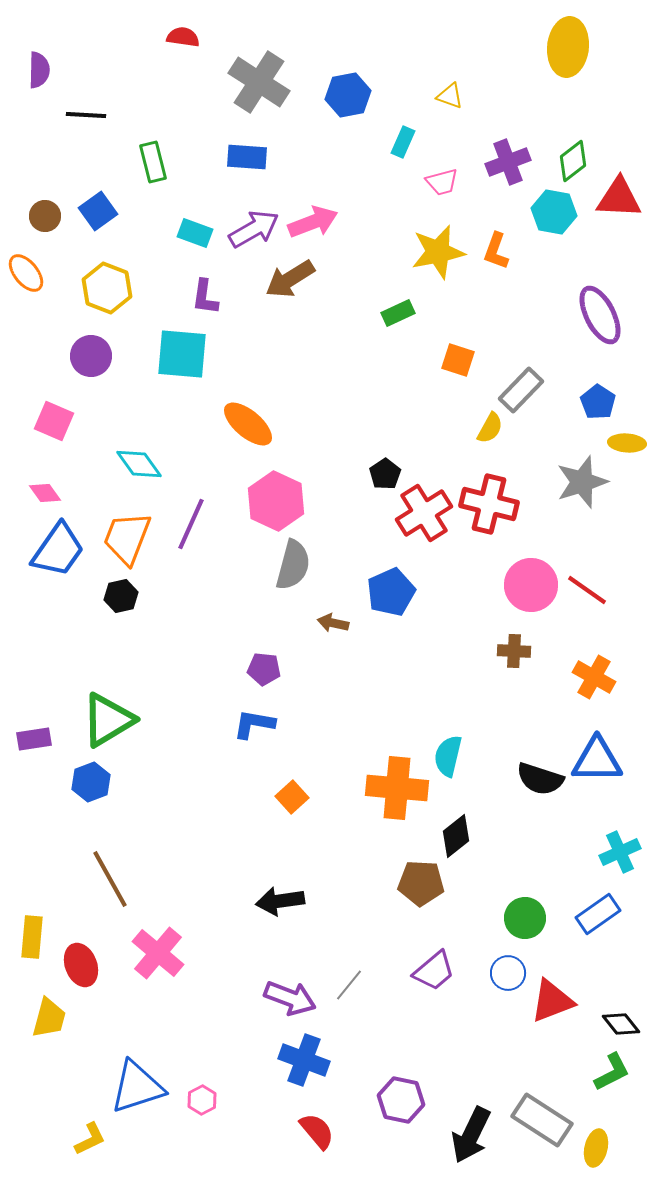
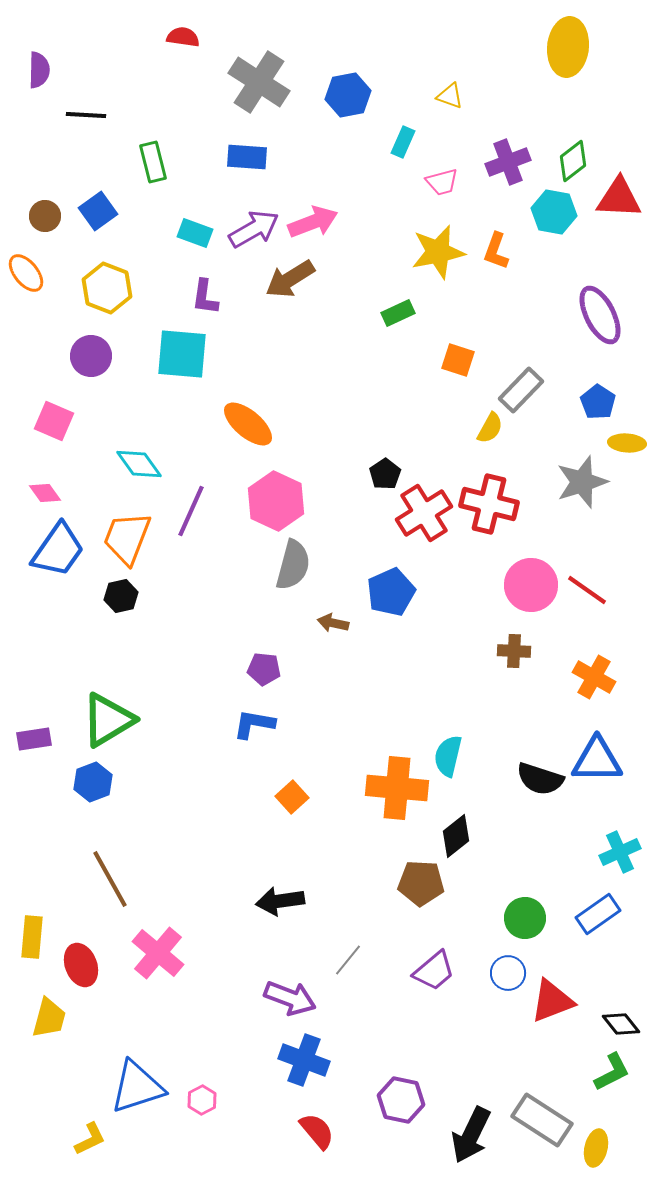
purple line at (191, 524): moved 13 px up
blue hexagon at (91, 782): moved 2 px right
gray line at (349, 985): moved 1 px left, 25 px up
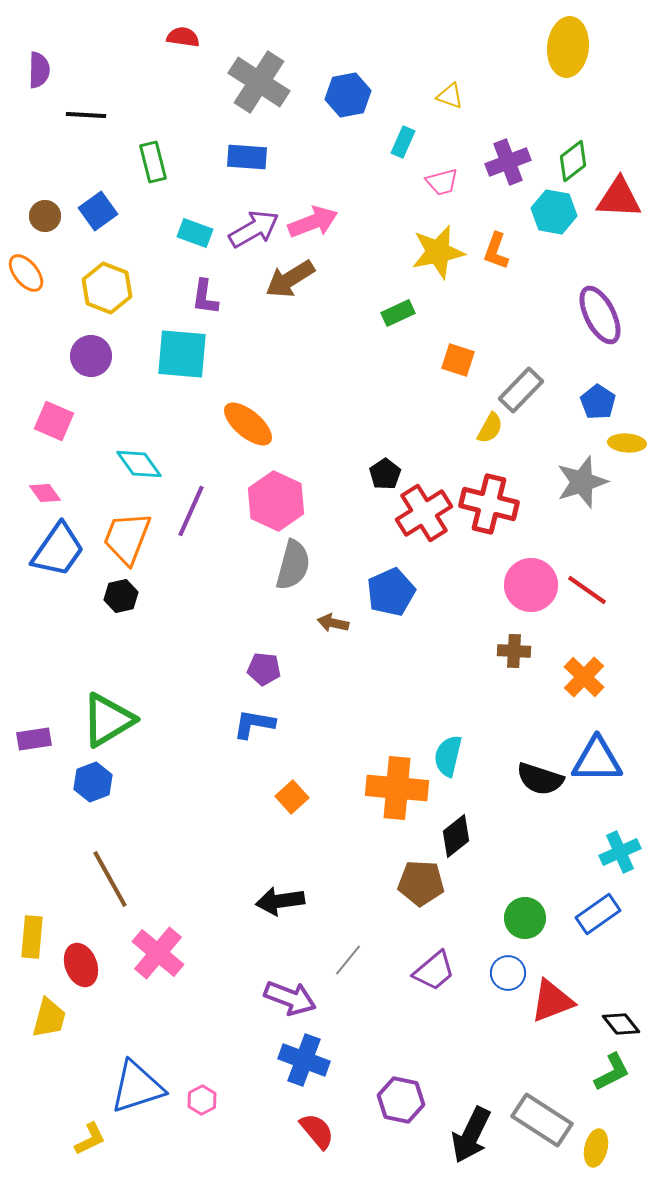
orange cross at (594, 677): moved 10 px left; rotated 15 degrees clockwise
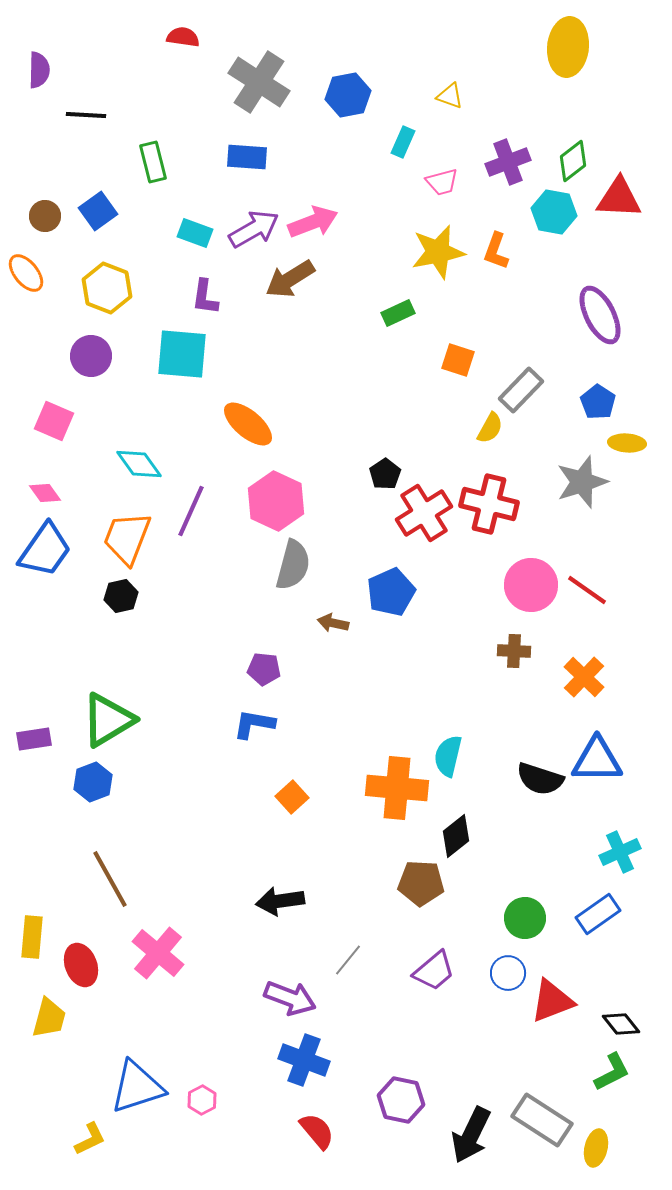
blue trapezoid at (58, 550): moved 13 px left
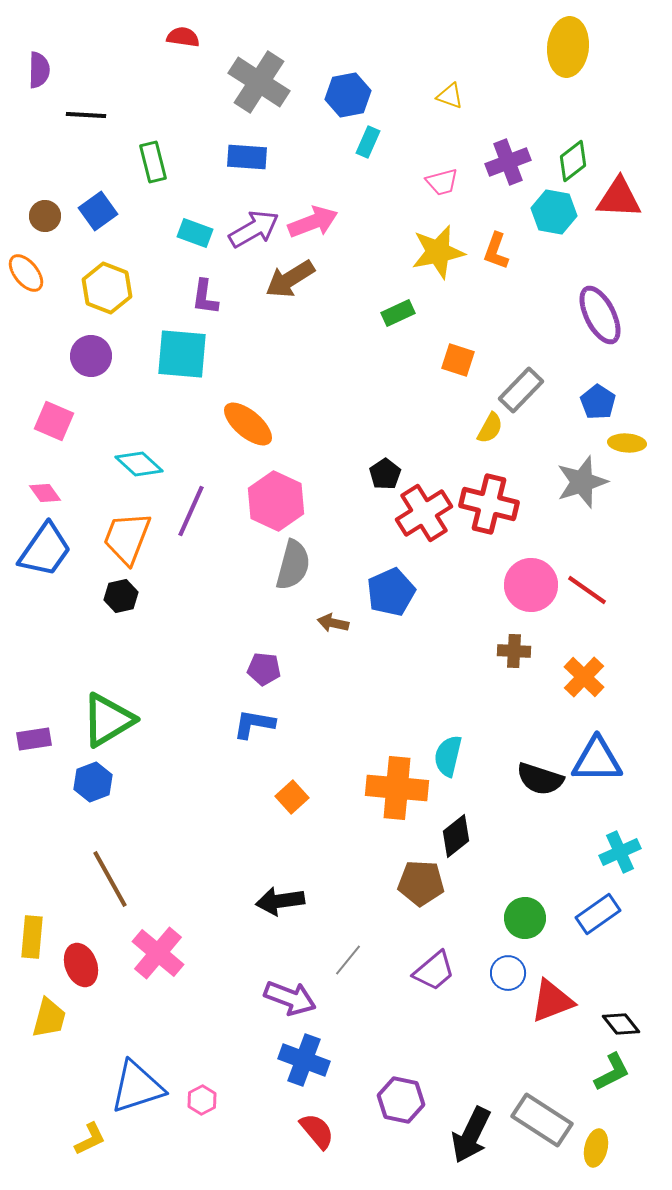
cyan rectangle at (403, 142): moved 35 px left
cyan diamond at (139, 464): rotated 12 degrees counterclockwise
